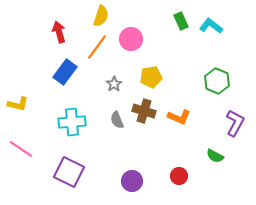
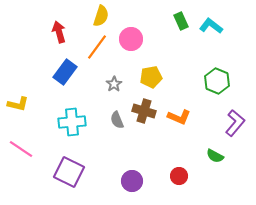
purple L-shape: rotated 12 degrees clockwise
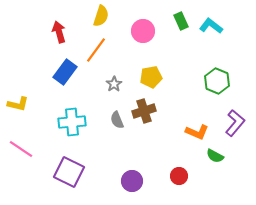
pink circle: moved 12 px right, 8 px up
orange line: moved 1 px left, 3 px down
brown cross: rotated 35 degrees counterclockwise
orange L-shape: moved 18 px right, 15 px down
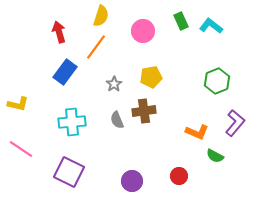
orange line: moved 3 px up
green hexagon: rotated 15 degrees clockwise
brown cross: rotated 10 degrees clockwise
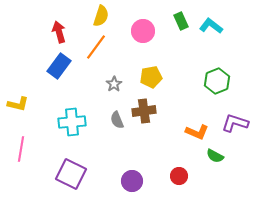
blue rectangle: moved 6 px left, 6 px up
purple L-shape: rotated 112 degrees counterclockwise
pink line: rotated 65 degrees clockwise
purple square: moved 2 px right, 2 px down
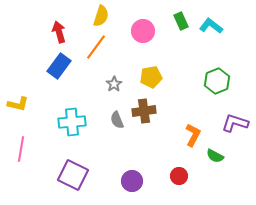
orange L-shape: moved 4 px left, 3 px down; rotated 85 degrees counterclockwise
purple square: moved 2 px right, 1 px down
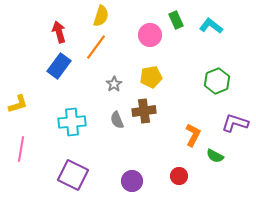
green rectangle: moved 5 px left, 1 px up
pink circle: moved 7 px right, 4 px down
yellow L-shape: rotated 30 degrees counterclockwise
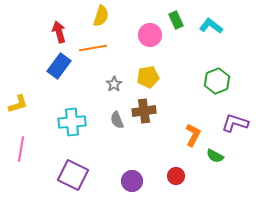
orange line: moved 3 px left, 1 px down; rotated 44 degrees clockwise
yellow pentagon: moved 3 px left
red circle: moved 3 px left
